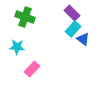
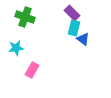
cyan rectangle: moved 1 px right, 1 px up; rotated 28 degrees counterclockwise
cyan star: moved 1 px left, 1 px down; rotated 14 degrees counterclockwise
pink rectangle: moved 1 px down; rotated 14 degrees counterclockwise
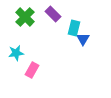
purple rectangle: moved 19 px left, 1 px down
green cross: rotated 24 degrees clockwise
blue triangle: rotated 24 degrees clockwise
cyan star: moved 5 px down
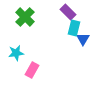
purple rectangle: moved 15 px right, 2 px up
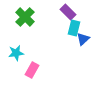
blue triangle: rotated 16 degrees clockwise
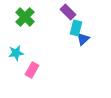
cyan rectangle: moved 2 px right
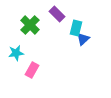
purple rectangle: moved 11 px left, 2 px down
green cross: moved 5 px right, 8 px down
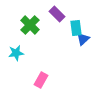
cyan rectangle: rotated 21 degrees counterclockwise
pink rectangle: moved 9 px right, 10 px down
